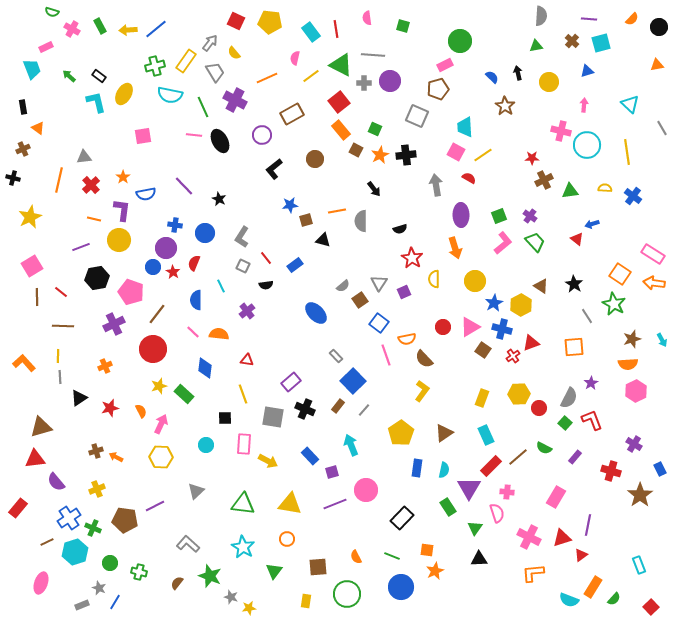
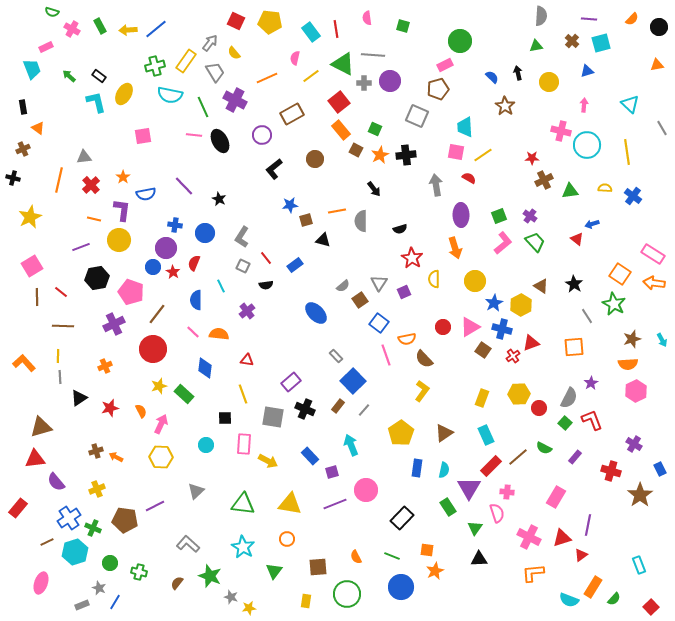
green triangle at (341, 65): moved 2 px right, 1 px up
pink square at (456, 152): rotated 18 degrees counterclockwise
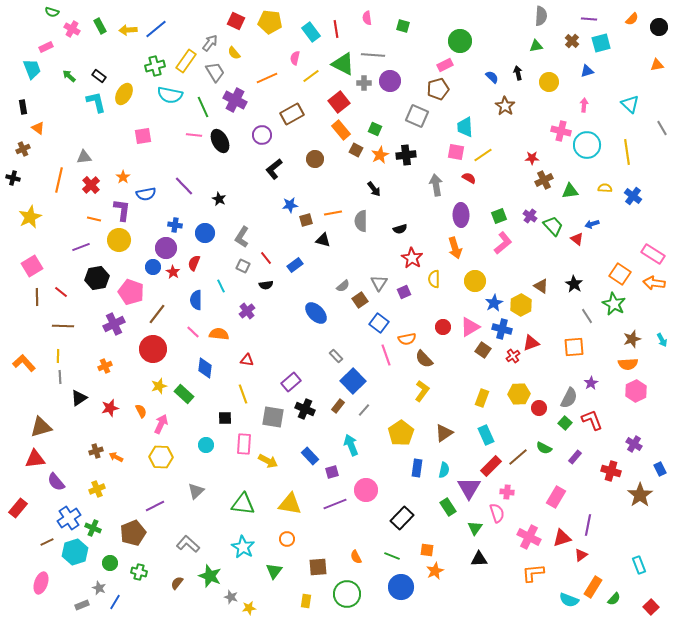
orange line at (337, 211): moved 4 px left, 2 px down
green trapezoid at (535, 242): moved 18 px right, 16 px up
brown pentagon at (125, 520): moved 8 px right, 13 px down; rotated 30 degrees counterclockwise
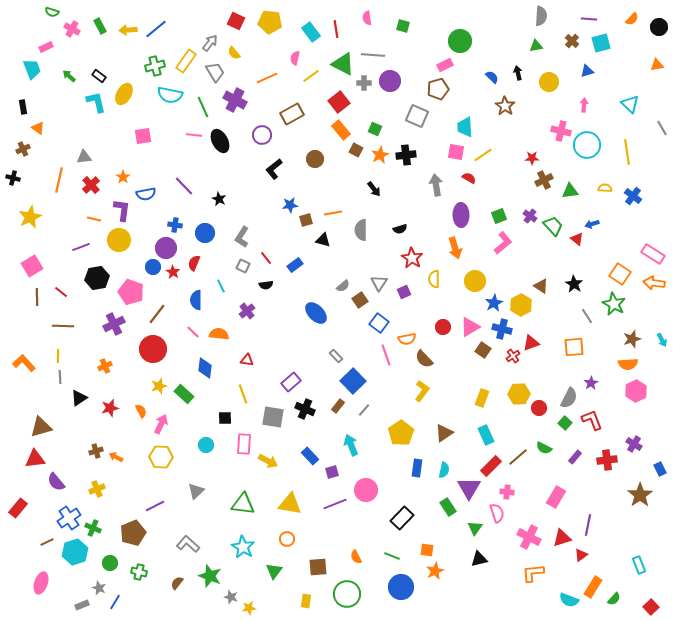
gray semicircle at (361, 221): moved 9 px down
red cross at (611, 471): moved 4 px left, 11 px up; rotated 24 degrees counterclockwise
black triangle at (479, 559): rotated 12 degrees counterclockwise
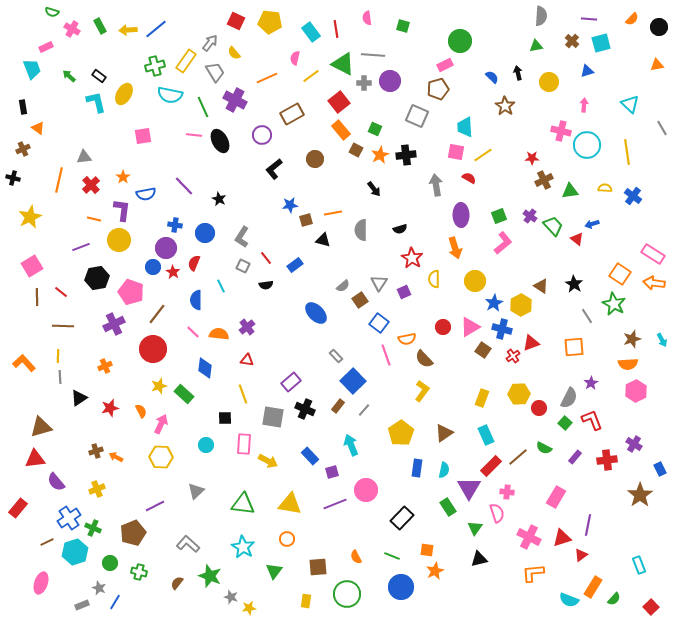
purple cross at (247, 311): moved 16 px down
